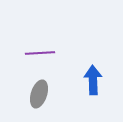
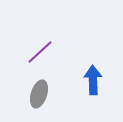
purple line: moved 1 px up; rotated 40 degrees counterclockwise
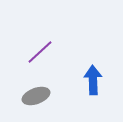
gray ellipse: moved 3 px left, 2 px down; rotated 52 degrees clockwise
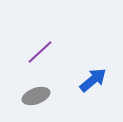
blue arrow: rotated 52 degrees clockwise
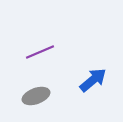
purple line: rotated 20 degrees clockwise
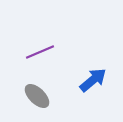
gray ellipse: moved 1 px right; rotated 64 degrees clockwise
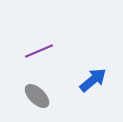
purple line: moved 1 px left, 1 px up
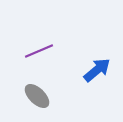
blue arrow: moved 4 px right, 10 px up
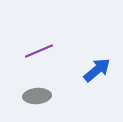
gray ellipse: rotated 48 degrees counterclockwise
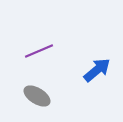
gray ellipse: rotated 36 degrees clockwise
